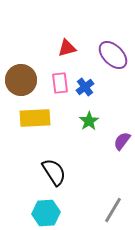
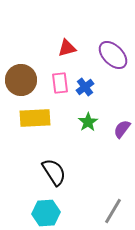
green star: moved 1 px left, 1 px down
purple semicircle: moved 12 px up
gray line: moved 1 px down
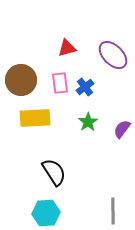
gray line: rotated 32 degrees counterclockwise
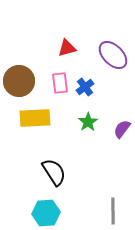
brown circle: moved 2 px left, 1 px down
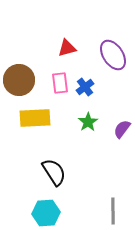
purple ellipse: rotated 12 degrees clockwise
brown circle: moved 1 px up
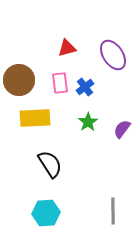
black semicircle: moved 4 px left, 8 px up
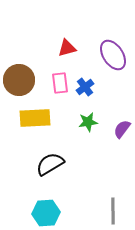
green star: rotated 24 degrees clockwise
black semicircle: rotated 88 degrees counterclockwise
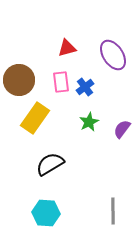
pink rectangle: moved 1 px right, 1 px up
yellow rectangle: rotated 52 degrees counterclockwise
green star: moved 1 px right; rotated 18 degrees counterclockwise
cyan hexagon: rotated 8 degrees clockwise
